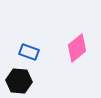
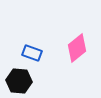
blue rectangle: moved 3 px right, 1 px down
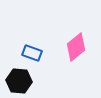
pink diamond: moved 1 px left, 1 px up
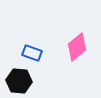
pink diamond: moved 1 px right
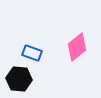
black hexagon: moved 2 px up
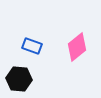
blue rectangle: moved 7 px up
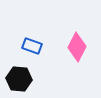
pink diamond: rotated 24 degrees counterclockwise
